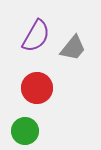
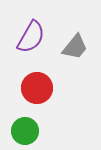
purple semicircle: moved 5 px left, 1 px down
gray trapezoid: moved 2 px right, 1 px up
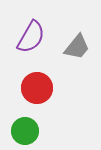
gray trapezoid: moved 2 px right
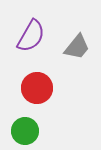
purple semicircle: moved 1 px up
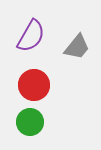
red circle: moved 3 px left, 3 px up
green circle: moved 5 px right, 9 px up
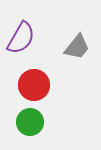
purple semicircle: moved 10 px left, 2 px down
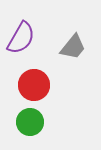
gray trapezoid: moved 4 px left
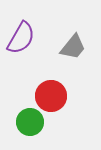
red circle: moved 17 px right, 11 px down
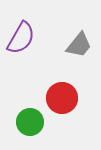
gray trapezoid: moved 6 px right, 2 px up
red circle: moved 11 px right, 2 px down
